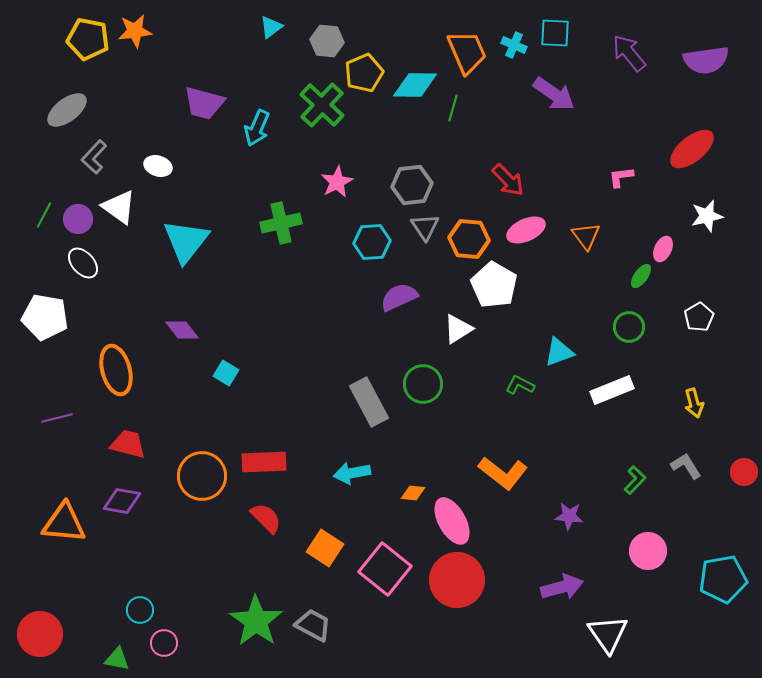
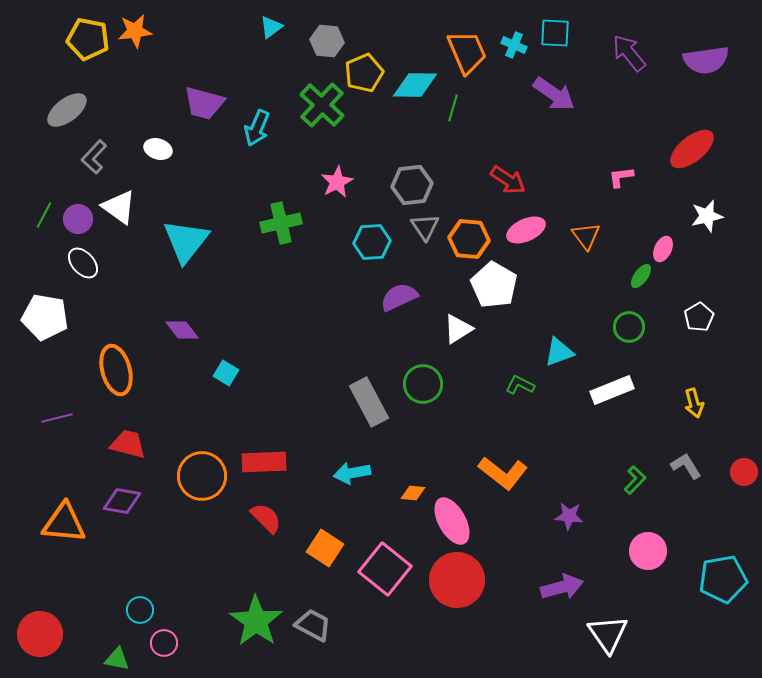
white ellipse at (158, 166): moved 17 px up
red arrow at (508, 180): rotated 12 degrees counterclockwise
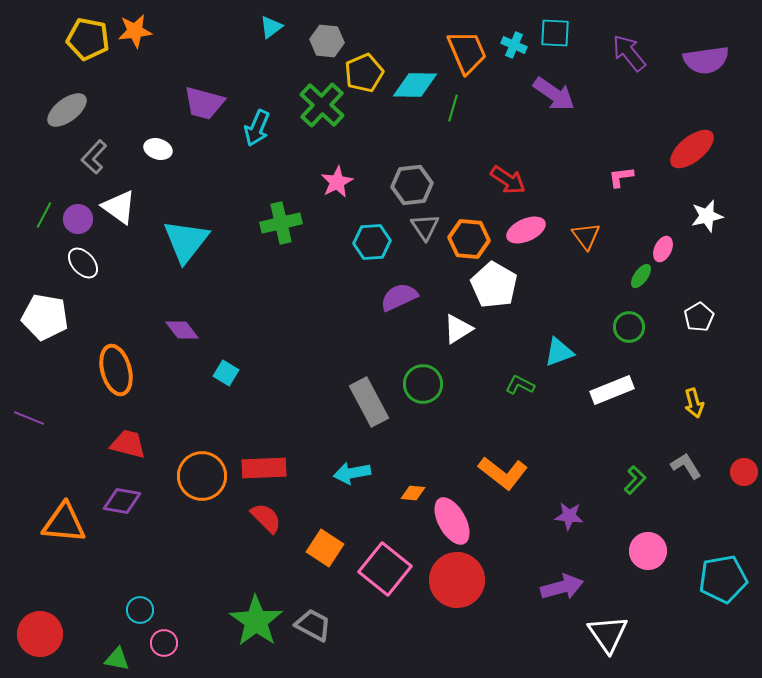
purple line at (57, 418): moved 28 px left; rotated 36 degrees clockwise
red rectangle at (264, 462): moved 6 px down
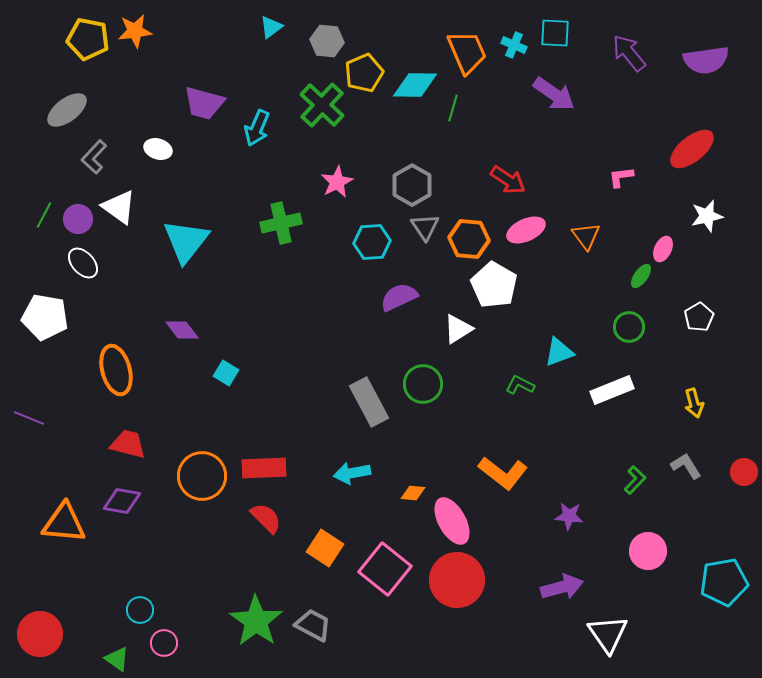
gray hexagon at (412, 185): rotated 24 degrees counterclockwise
cyan pentagon at (723, 579): moved 1 px right, 3 px down
green triangle at (117, 659): rotated 24 degrees clockwise
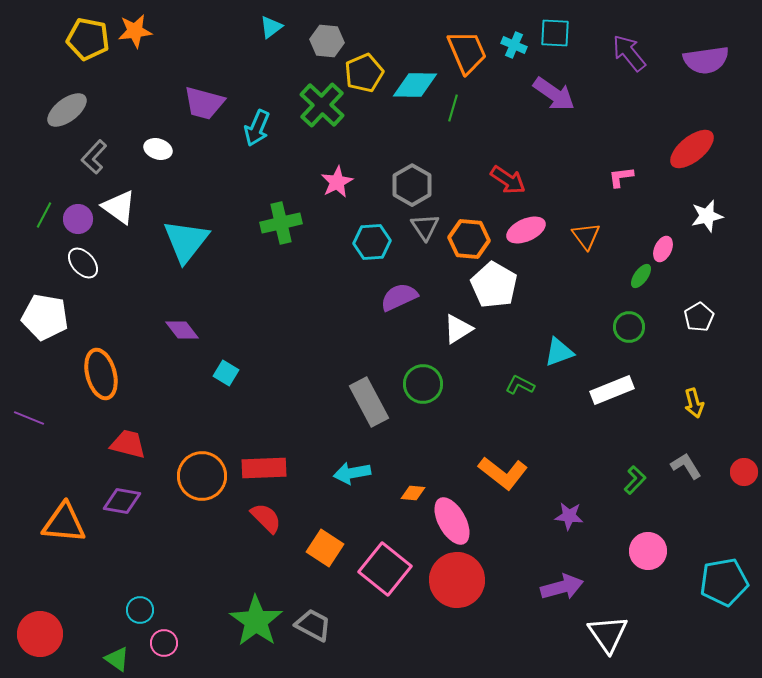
orange ellipse at (116, 370): moved 15 px left, 4 px down
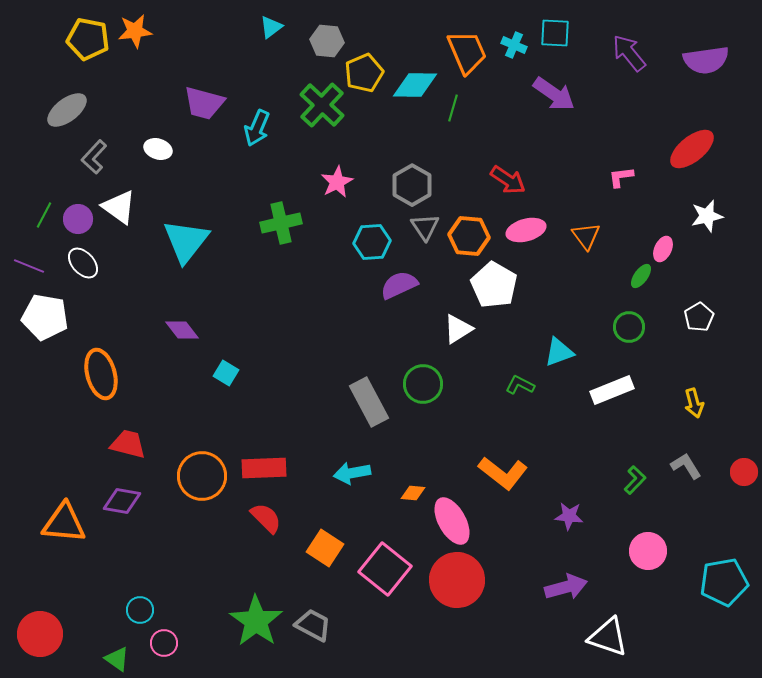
pink ellipse at (526, 230): rotated 9 degrees clockwise
orange hexagon at (469, 239): moved 3 px up
purple semicircle at (399, 297): moved 12 px up
purple line at (29, 418): moved 152 px up
purple arrow at (562, 587): moved 4 px right
white triangle at (608, 634): moved 3 px down; rotated 36 degrees counterclockwise
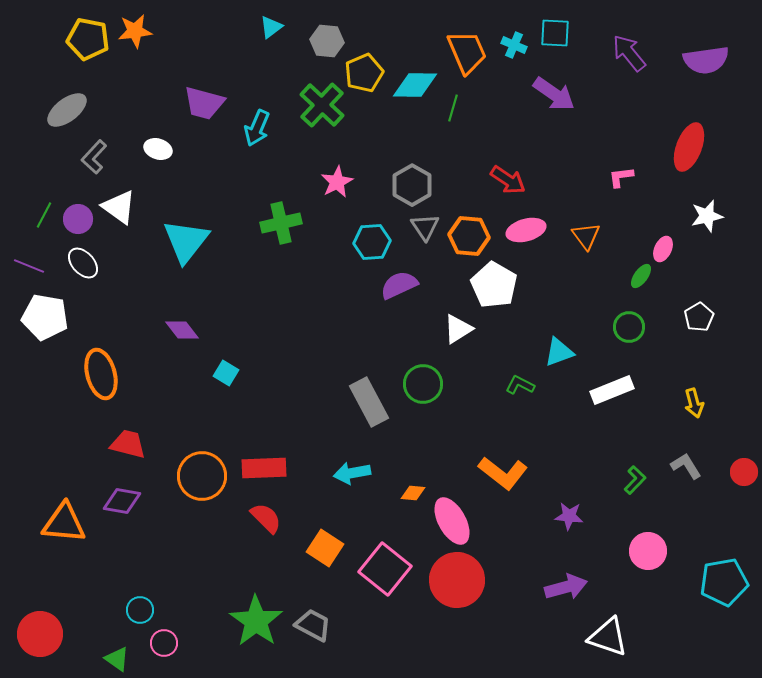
red ellipse at (692, 149): moved 3 px left, 2 px up; rotated 30 degrees counterclockwise
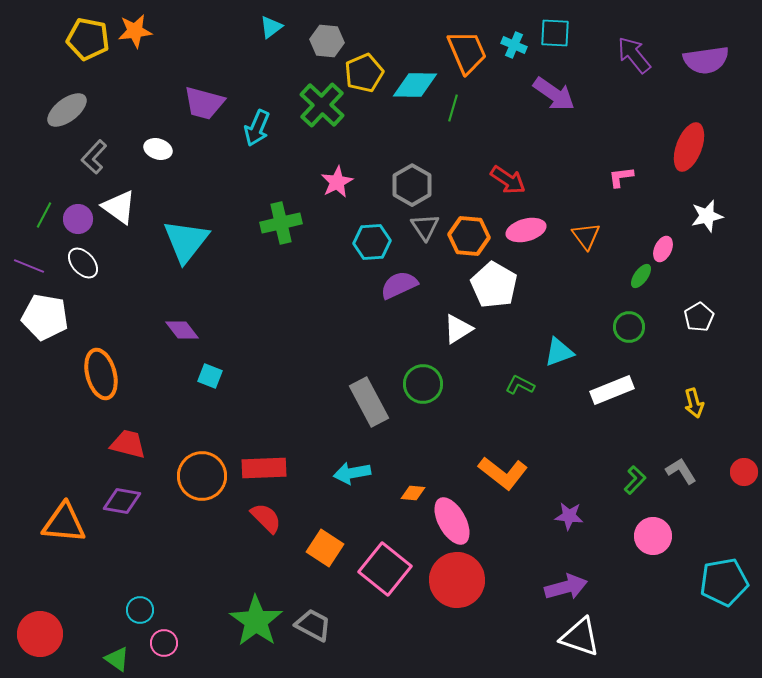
purple arrow at (629, 53): moved 5 px right, 2 px down
cyan square at (226, 373): moved 16 px left, 3 px down; rotated 10 degrees counterclockwise
gray L-shape at (686, 466): moved 5 px left, 5 px down
pink circle at (648, 551): moved 5 px right, 15 px up
white triangle at (608, 637): moved 28 px left
